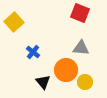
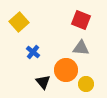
red square: moved 1 px right, 7 px down
yellow square: moved 5 px right
yellow circle: moved 1 px right, 2 px down
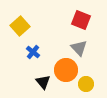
yellow square: moved 1 px right, 4 px down
gray triangle: moved 2 px left; rotated 42 degrees clockwise
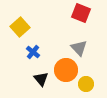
red square: moved 7 px up
yellow square: moved 1 px down
black triangle: moved 2 px left, 3 px up
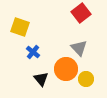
red square: rotated 30 degrees clockwise
yellow square: rotated 30 degrees counterclockwise
orange circle: moved 1 px up
yellow circle: moved 5 px up
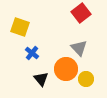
blue cross: moved 1 px left, 1 px down
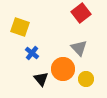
orange circle: moved 3 px left
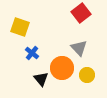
orange circle: moved 1 px left, 1 px up
yellow circle: moved 1 px right, 4 px up
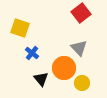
yellow square: moved 1 px down
orange circle: moved 2 px right
yellow circle: moved 5 px left, 8 px down
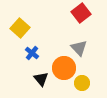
yellow square: rotated 24 degrees clockwise
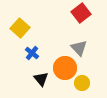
orange circle: moved 1 px right
